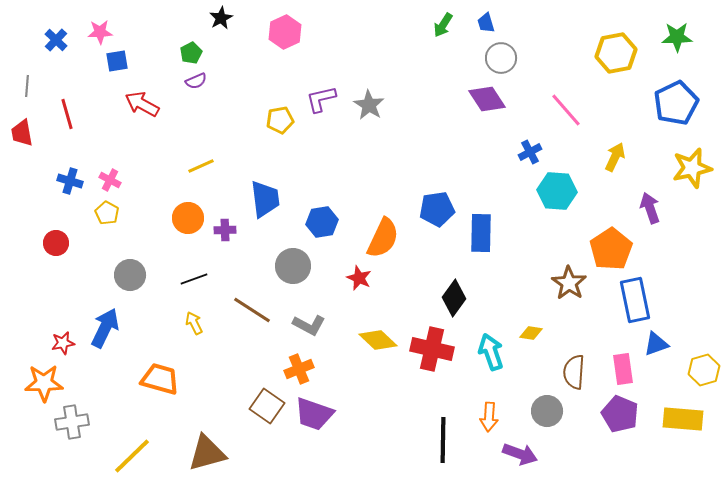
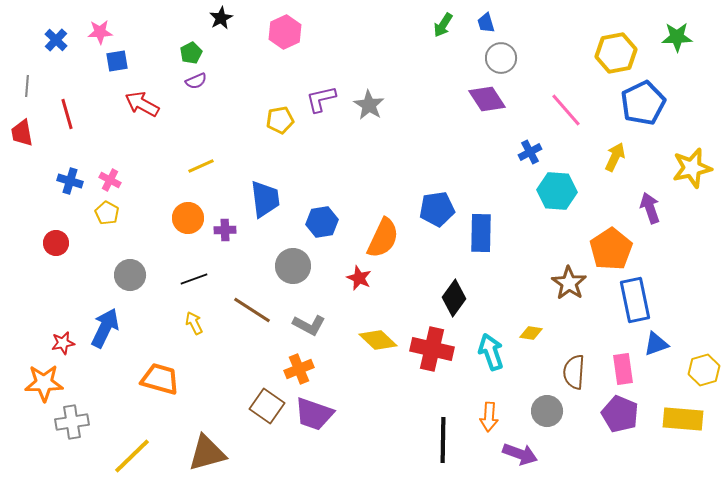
blue pentagon at (676, 103): moved 33 px left
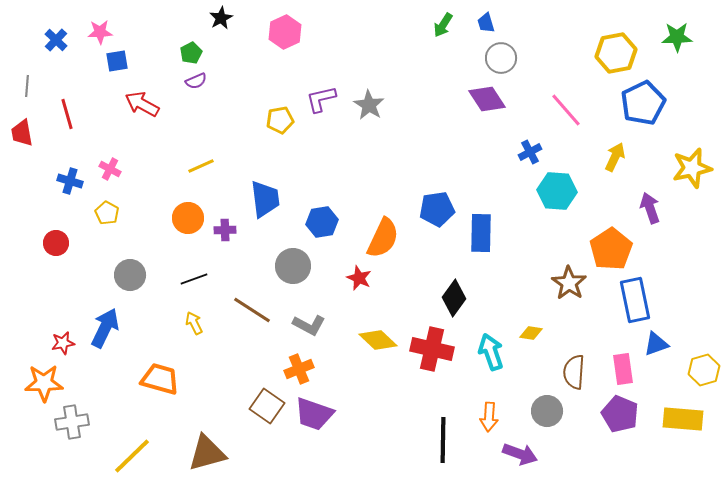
pink cross at (110, 180): moved 11 px up
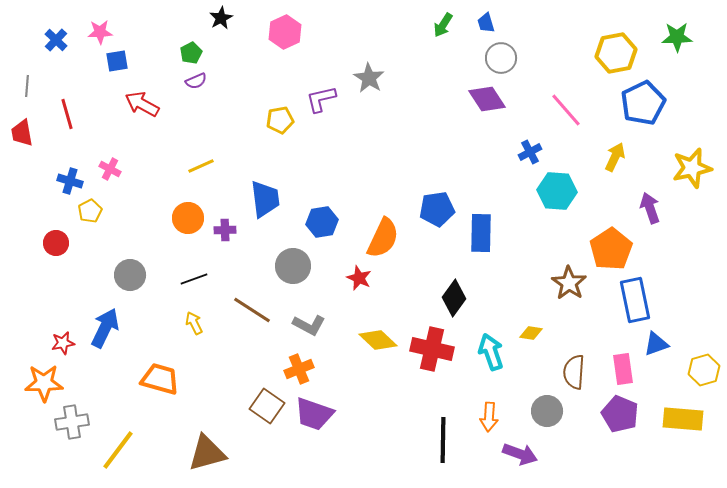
gray star at (369, 105): moved 27 px up
yellow pentagon at (107, 213): moved 17 px left, 2 px up; rotated 15 degrees clockwise
yellow line at (132, 456): moved 14 px left, 6 px up; rotated 9 degrees counterclockwise
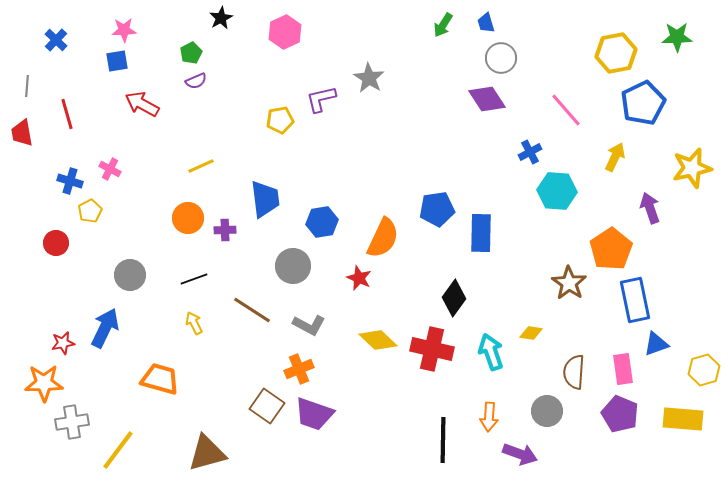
pink star at (100, 32): moved 24 px right, 2 px up
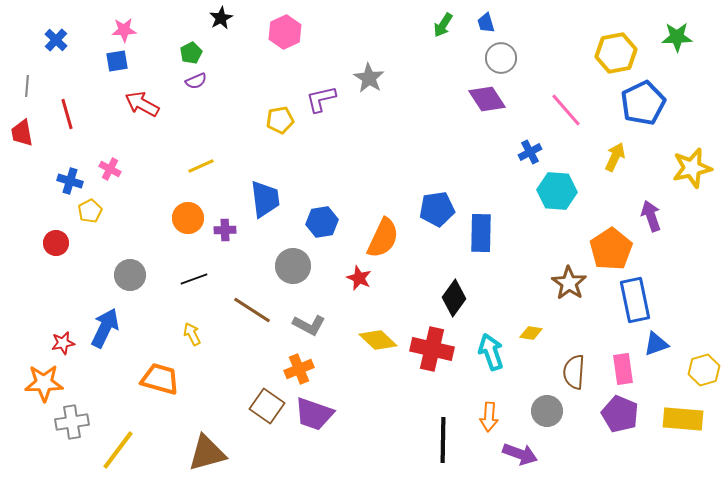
purple arrow at (650, 208): moved 1 px right, 8 px down
yellow arrow at (194, 323): moved 2 px left, 11 px down
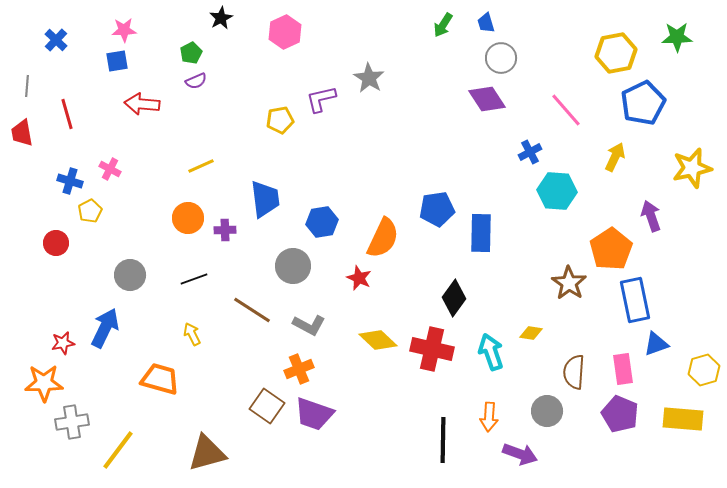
red arrow at (142, 104): rotated 24 degrees counterclockwise
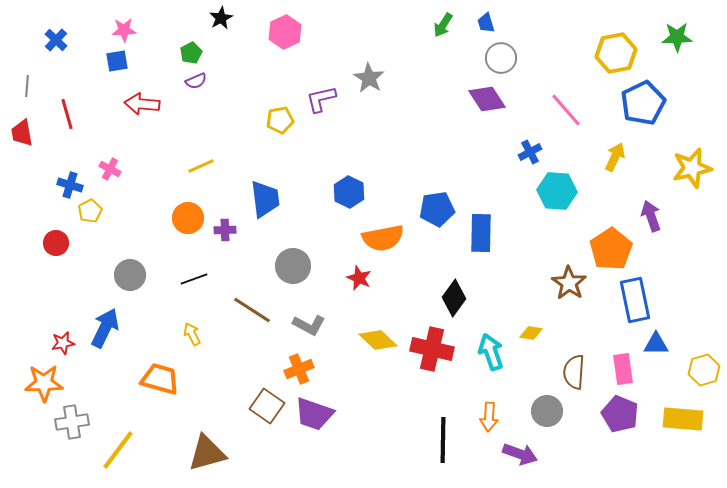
blue cross at (70, 181): moved 4 px down
blue hexagon at (322, 222): moved 27 px right, 30 px up; rotated 24 degrees counterclockwise
orange semicircle at (383, 238): rotated 54 degrees clockwise
blue triangle at (656, 344): rotated 20 degrees clockwise
